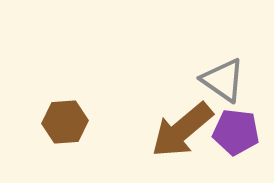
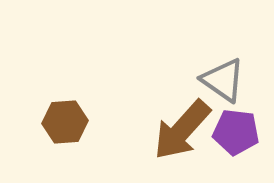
brown arrow: rotated 8 degrees counterclockwise
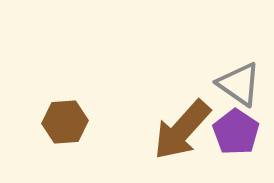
gray triangle: moved 16 px right, 4 px down
purple pentagon: rotated 27 degrees clockwise
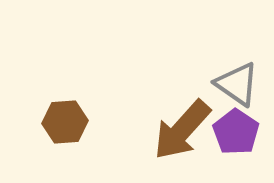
gray triangle: moved 2 px left
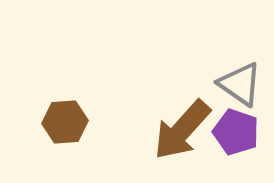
gray triangle: moved 3 px right
purple pentagon: rotated 15 degrees counterclockwise
